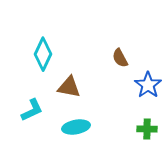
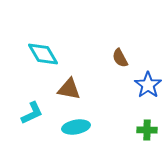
cyan diamond: rotated 56 degrees counterclockwise
brown triangle: moved 2 px down
cyan L-shape: moved 3 px down
green cross: moved 1 px down
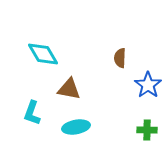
brown semicircle: rotated 30 degrees clockwise
cyan L-shape: rotated 135 degrees clockwise
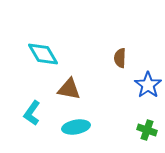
cyan L-shape: rotated 15 degrees clockwise
green cross: rotated 18 degrees clockwise
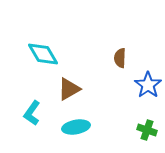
brown triangle: rotated 40 degrees counterclockwise
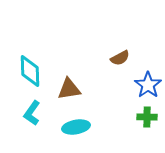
cyan diamond: moved 13 px left, 17 px down; rotated 28 degrees clockwise
brown semicircle: rotated 120 degrees counterclockwise
brown triangle: rotated 20 degrees clockwise
green cross: moved 13 px up; rotated 18 degrees counterclockwise
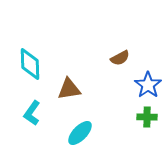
cyan diamond: moved 7 px up
cyan ellipse: moved 4 px right, 6 px down; rotated 36 degrees counterclockwise
